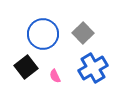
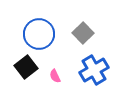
blue circle: moved 4 px left
blue cross: moved 1 px right, 2 px down
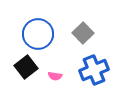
blue circle: moved 1 px left
blue cross: rotated 8 degrees clockwise
pink semicircle: rotated 56 degrees counterclockwise
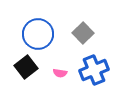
pink semicircle: moved 5 px right, 3 px up
